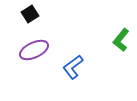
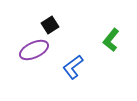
black square: moved 20 px right, 11 px down
green L-shape: moved 10 px left
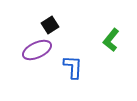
purple ellipse: moved 3 px right
blue L-shape: rotated 130 degrees clockwise
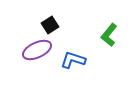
green L-shape: moved 2 px left, 5 px up
blue L-shape: moved 7 px up; rotated 75 degrees counterclockwise
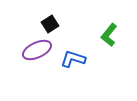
black square: moved 1 px up
blue L-shape: moved 1 px up
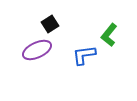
blue L-shape: moved 11 px right, 4 px up; rotated 25 degrees counterclockwise
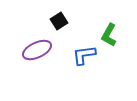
black square: moved 9 px right, 3 px up
green L-shape: rotated 10 degrees counterclockwise
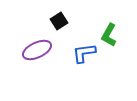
blue L-shape: moved 2 px up
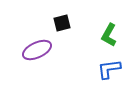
black square: moved 3 px right, 2 px down; rotated 18 degrees clockwise
blue L-shape: moved 25 px right, 16 px down
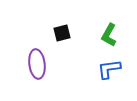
black square: moved 10 px down
purple ellipse: moved 14 px down; rotated 72 degrees counterclockwise
